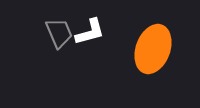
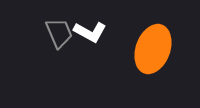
white L-shape: rotated 44 degrees clockwise
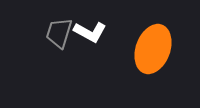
gray trapezoid: rotated 140 degrees counterclockwise
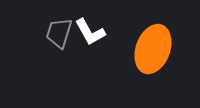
white L-shape: rotated 32 degrees clockwise
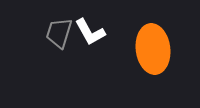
orange ellipse: rotated 27 degrees counterclockwise
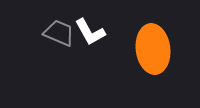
gray trapezoid: rotated 96 degrees clockwise
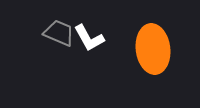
white L-shape: moved 1 px left, 6 px down
